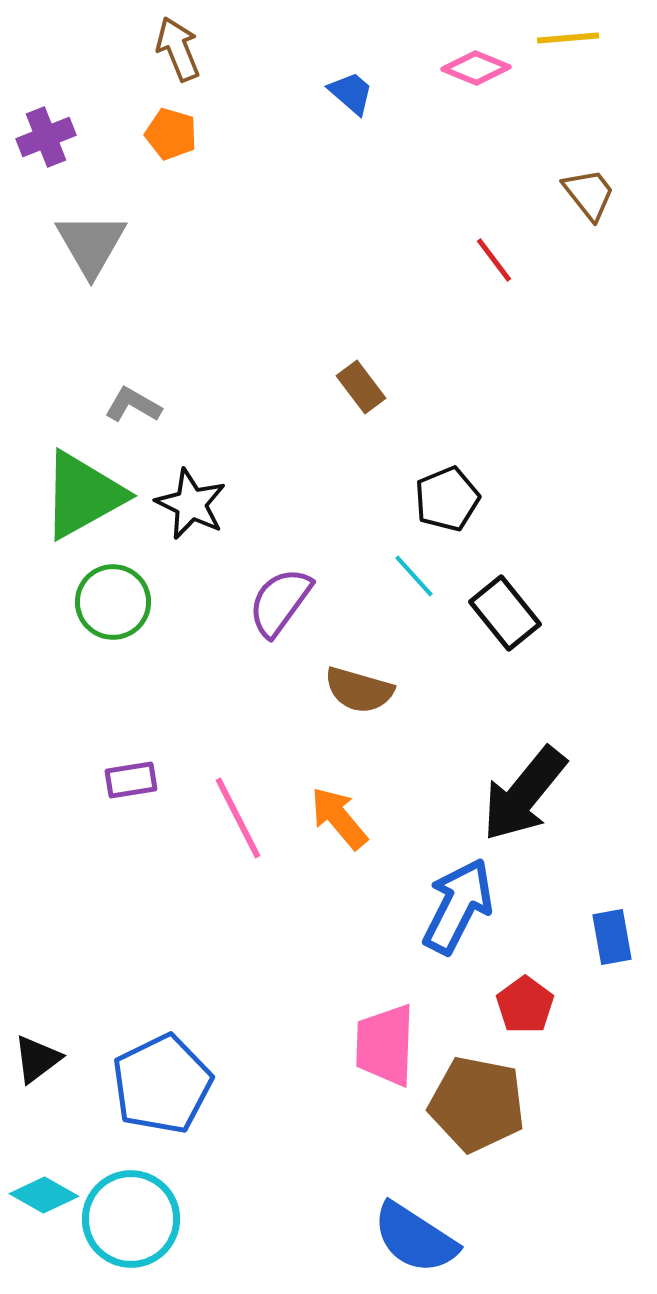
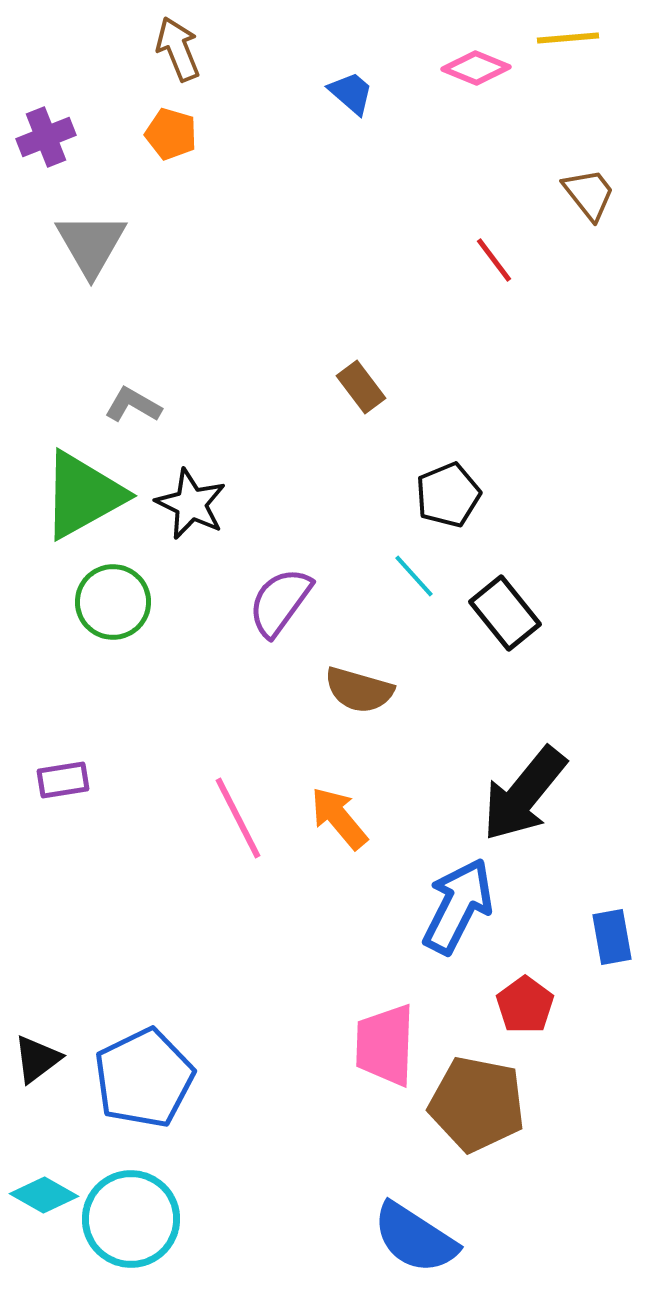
black pentagon: moved 1 px right, 4 px up
purple rectangle: moved 68 px left
blue pentagon: moved 18 px left, 6 px up
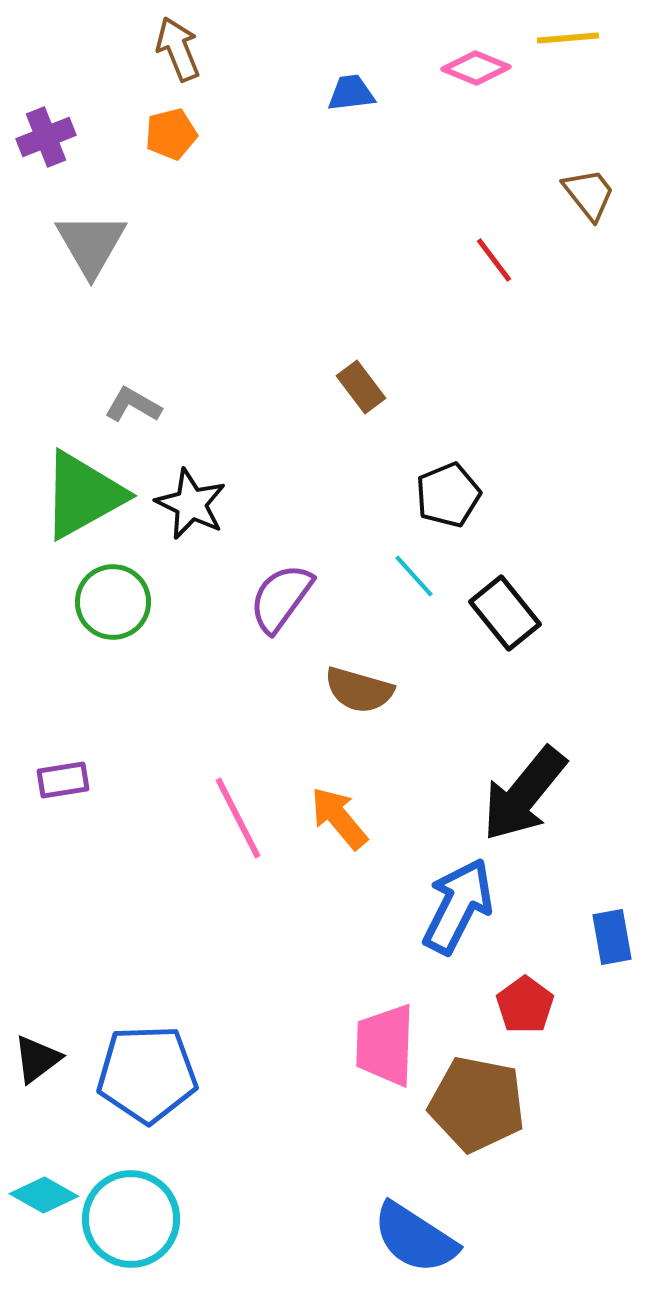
blue trapezoid: rotated 48 degrees counterclockwise
orange pentagon: rotated 30 degrees counterclockwise
purple semicircle: moved 1 px right, 4 px up
blue pentagon: moved 3 px right, 4 px up; rotated 24 degrees clockwise
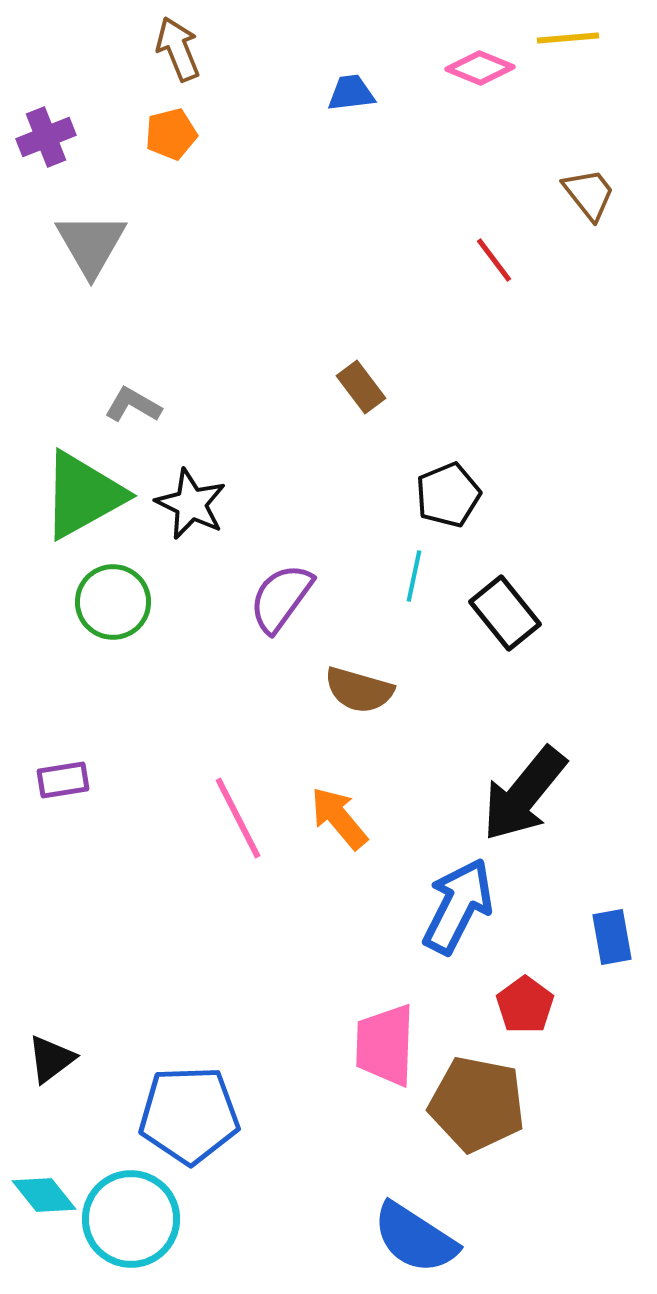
pink diamond: moved 4 px right
cyan line: rotated 54 degrees clockwise
black triangle: moved 14 px right
blue pentagon: moved 42 px right, 41 px down
cyan diamond: rotated 22 degrees clockwise
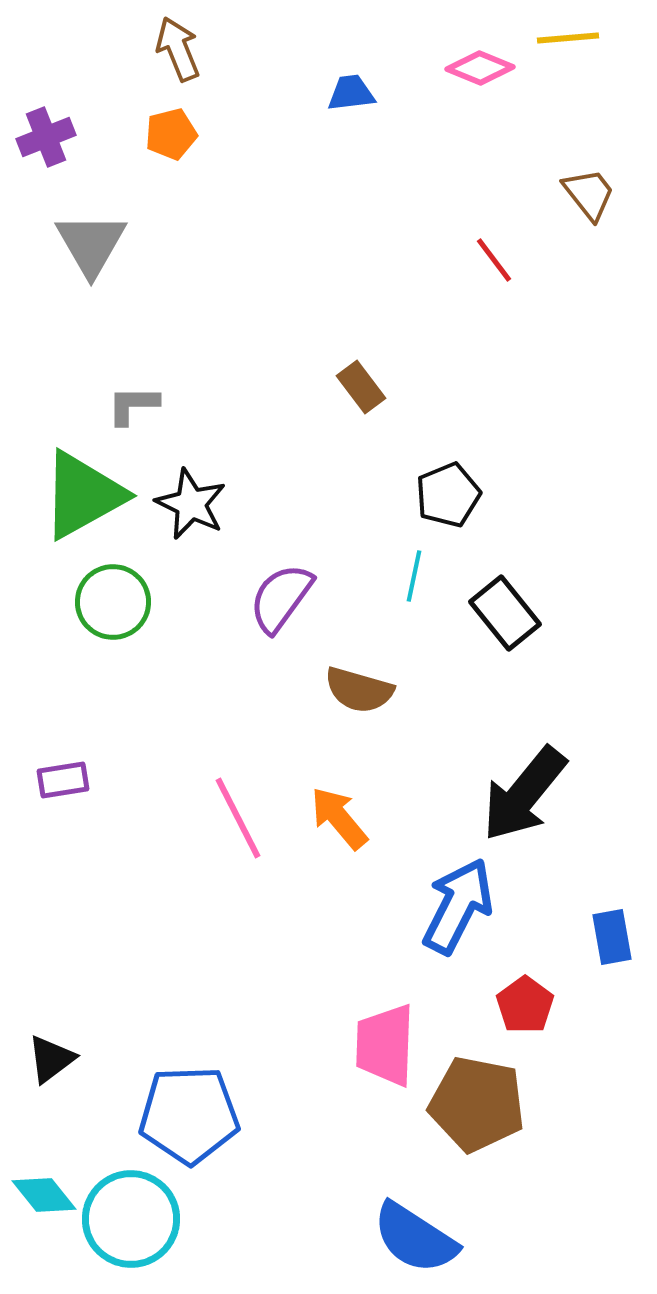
gray L-shape: rotated 30 degrees counterclockwise
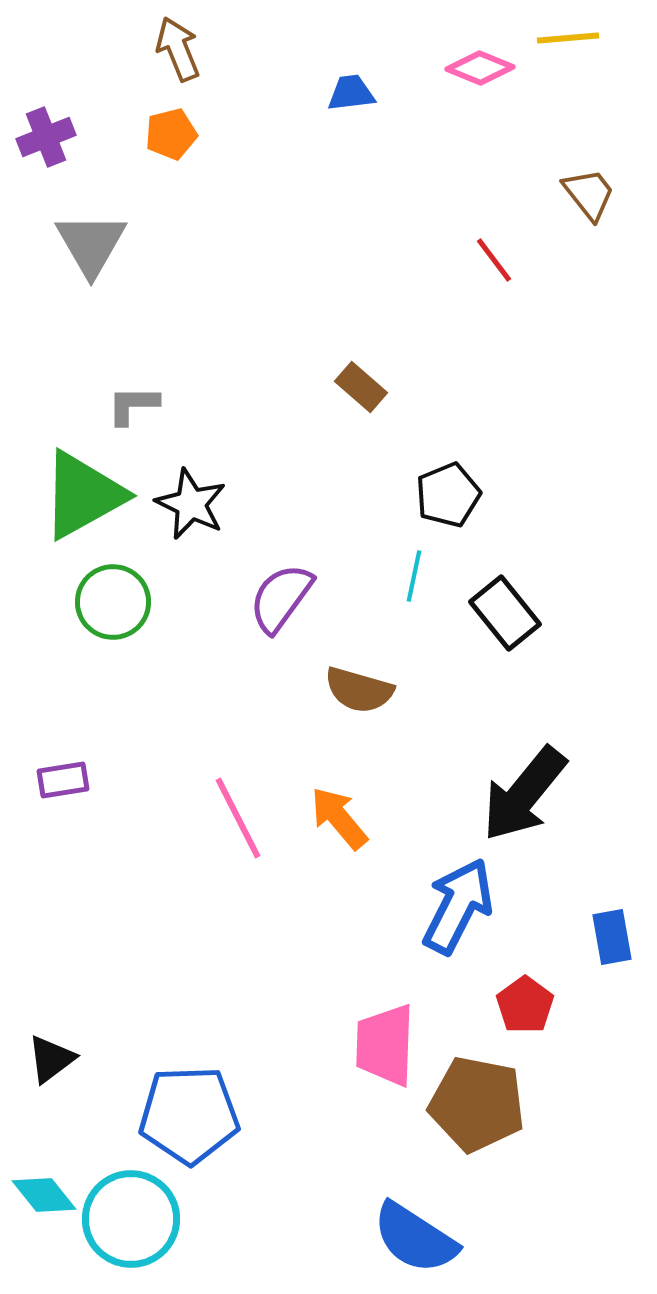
brown rectangle: rotated 12 degrees counterclockwise
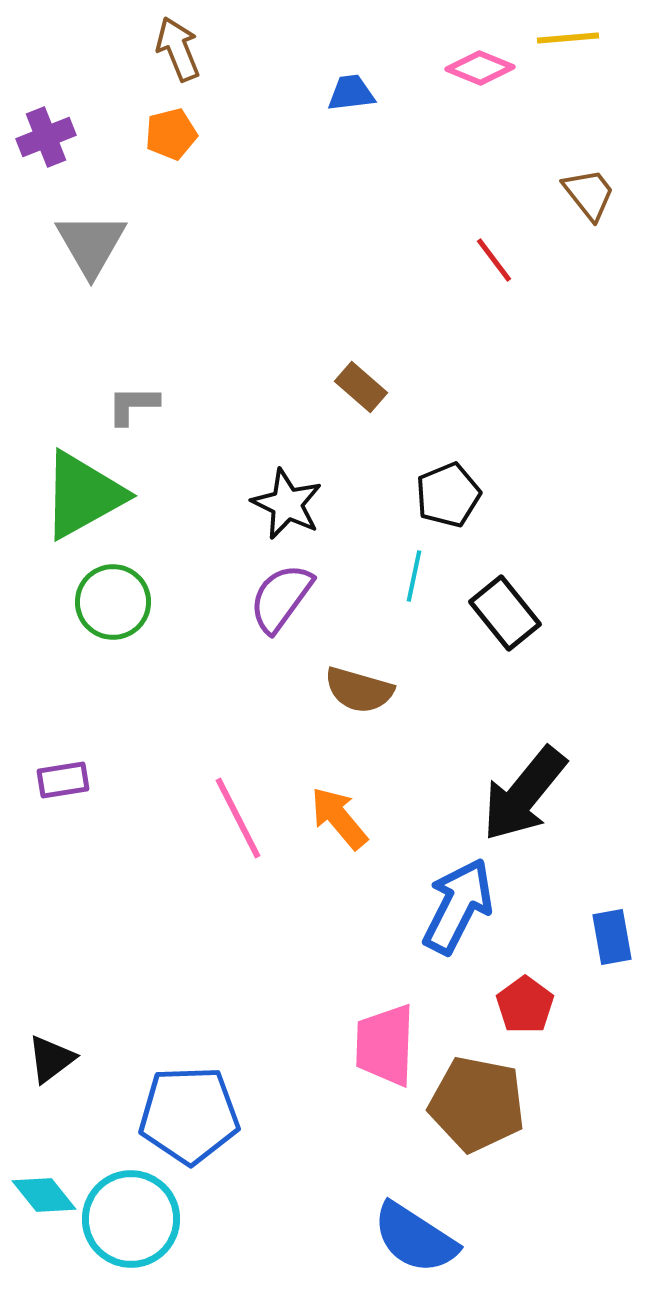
black star: moved 96 px right
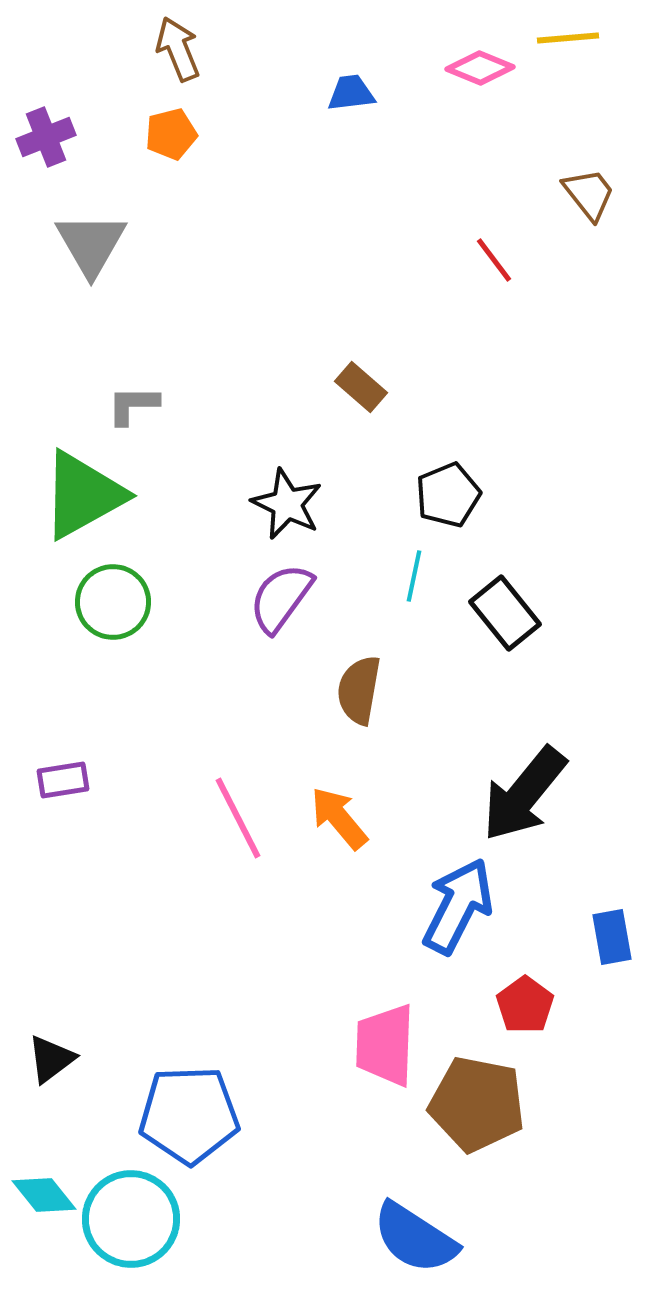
brown semicircle: rotated 84 degrees clockwise
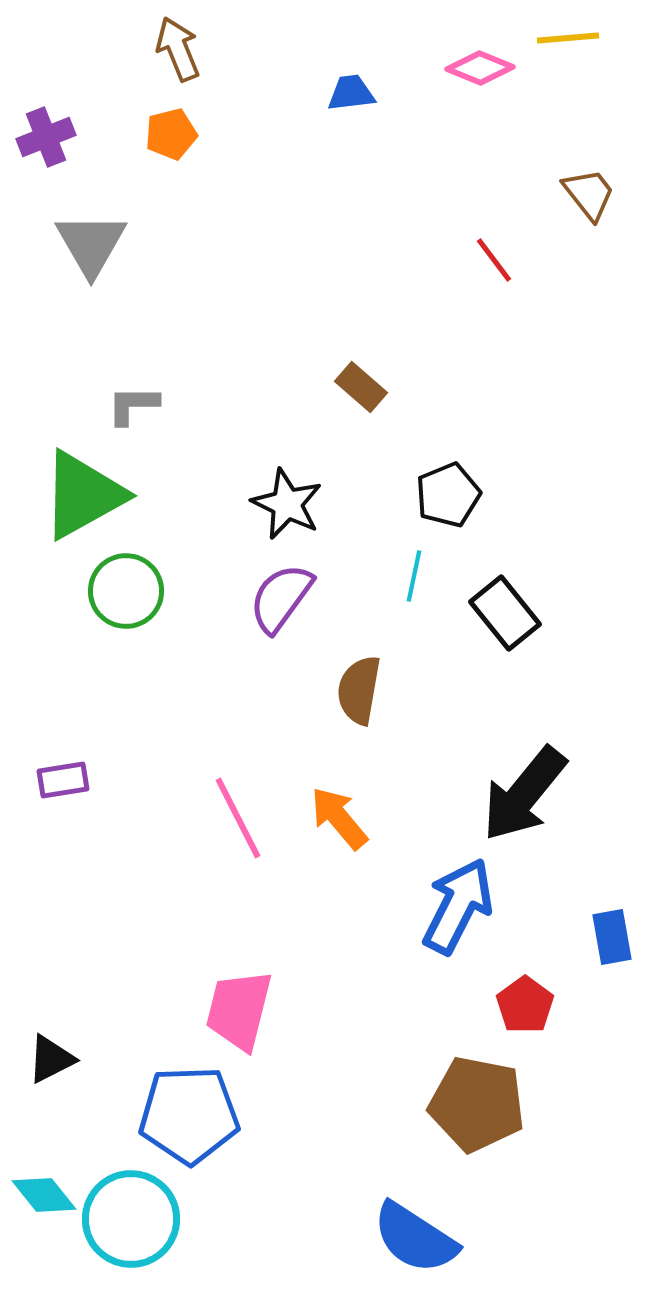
green circle: moved 13 px right, 11 px up
pink trapezoid: moved 146 px left, 35 px up; rotated 12 degrees clockwise
black triangle: rotated 10 degrees clockwise
